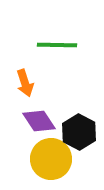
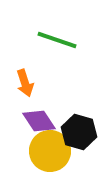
green line: moved 5 px up; rotated 18 degrees clockwise
black hexagon: rotated 12 degrees counterclockwise
yellow circle: moved 1 px left, 8 px up
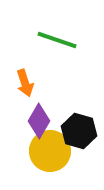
purple diamond: rotated 64 degrees clockwise
black hexagon: moved 1 px up
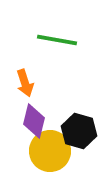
green line: rotated 9 degrees counterclockwise
purple diamond: moved 5 px left; rotated 16 degrees counterclockwise
